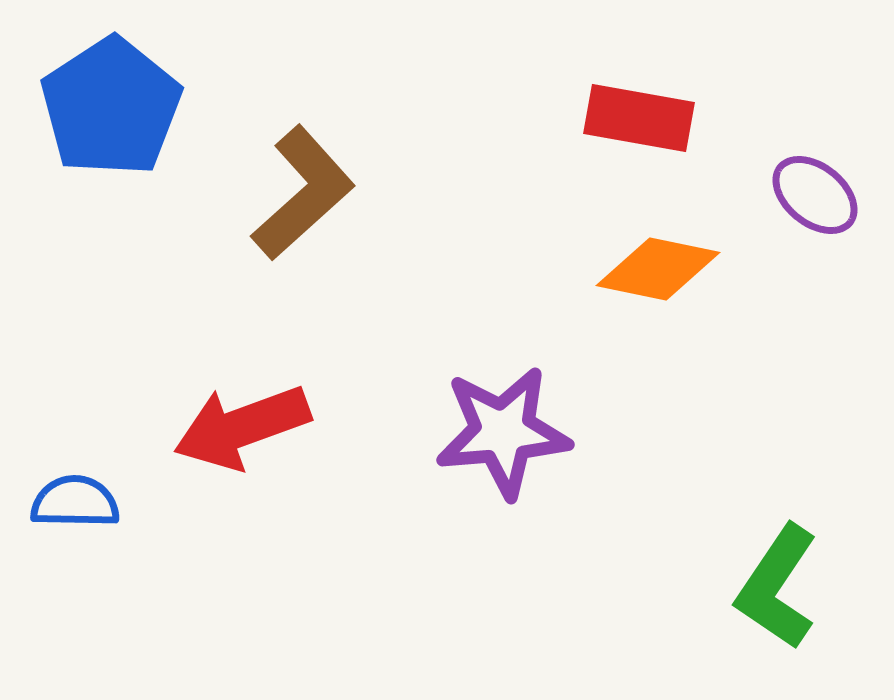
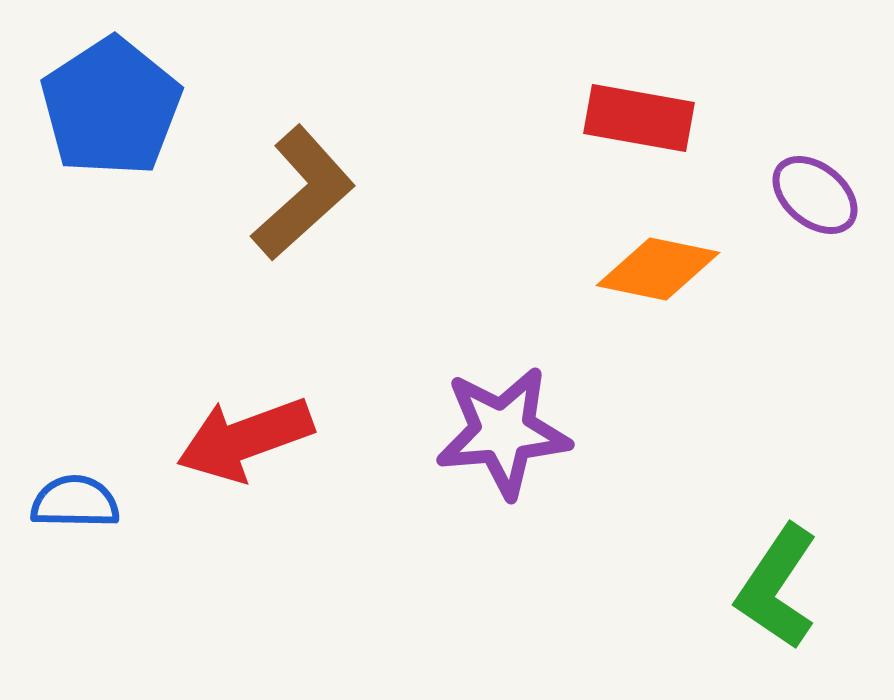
red arrow: moved 3 px right, 12 px down
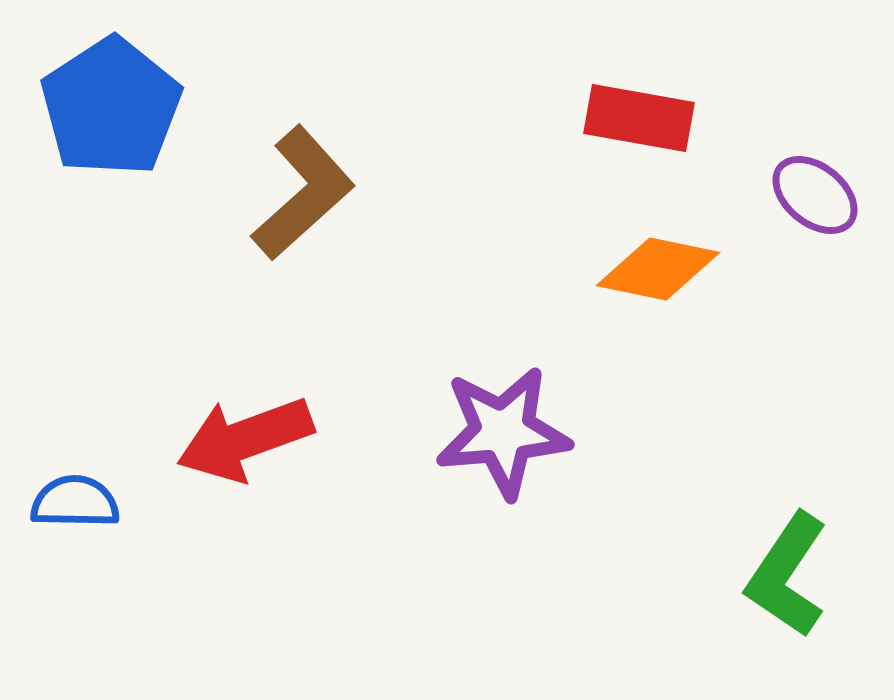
green L-shape: moved 10 px right, 12 px up
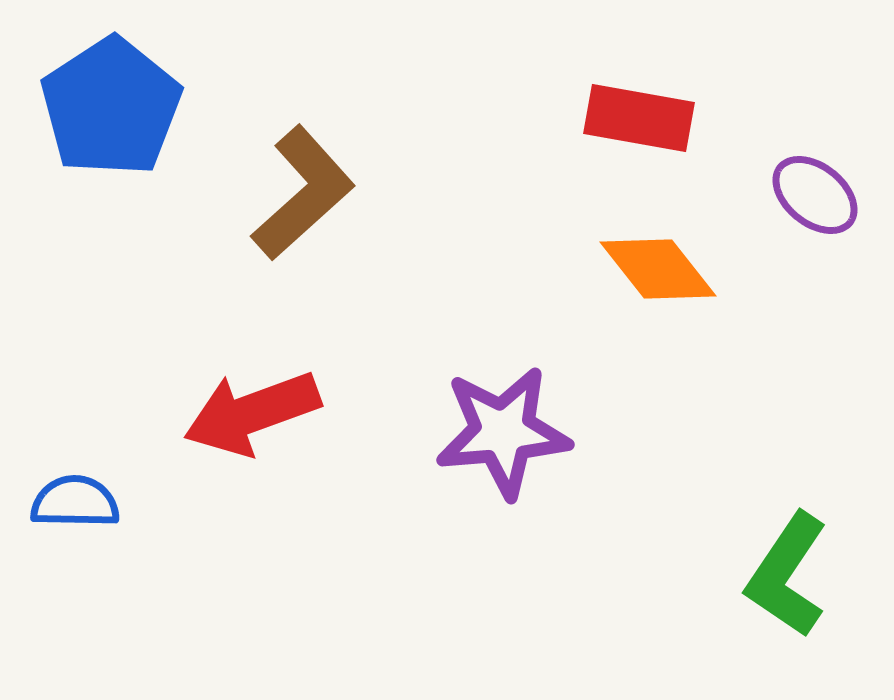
orange diamond: rotated 40 degrees clockwise
red arrow: moved 7 px right, 26 px up
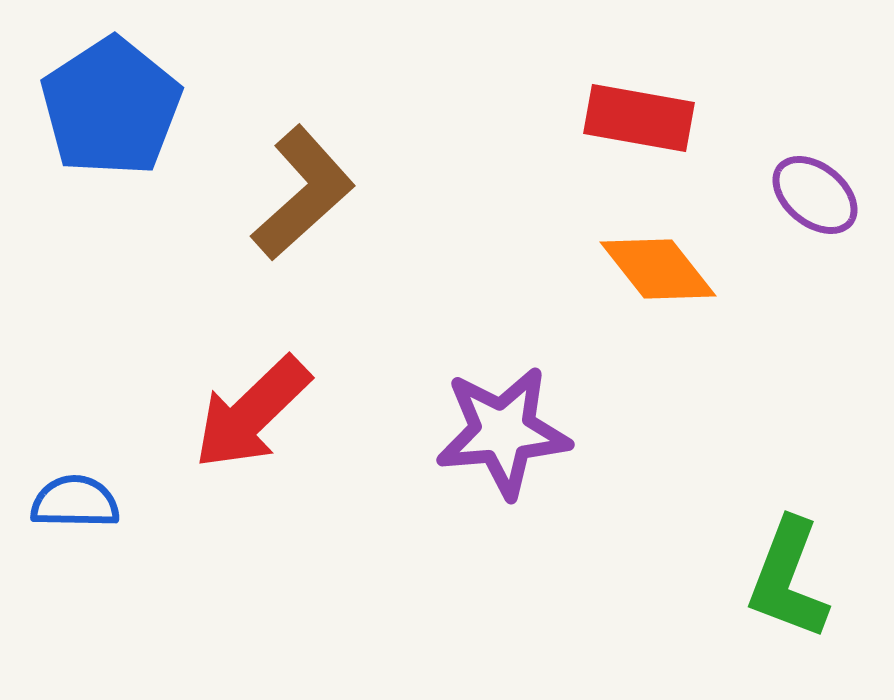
red arrow: rotated 24 degrees counterclockwise
green L-shape: moved 1 px right, 4 px down; rotated 13 degrees counterclockwise
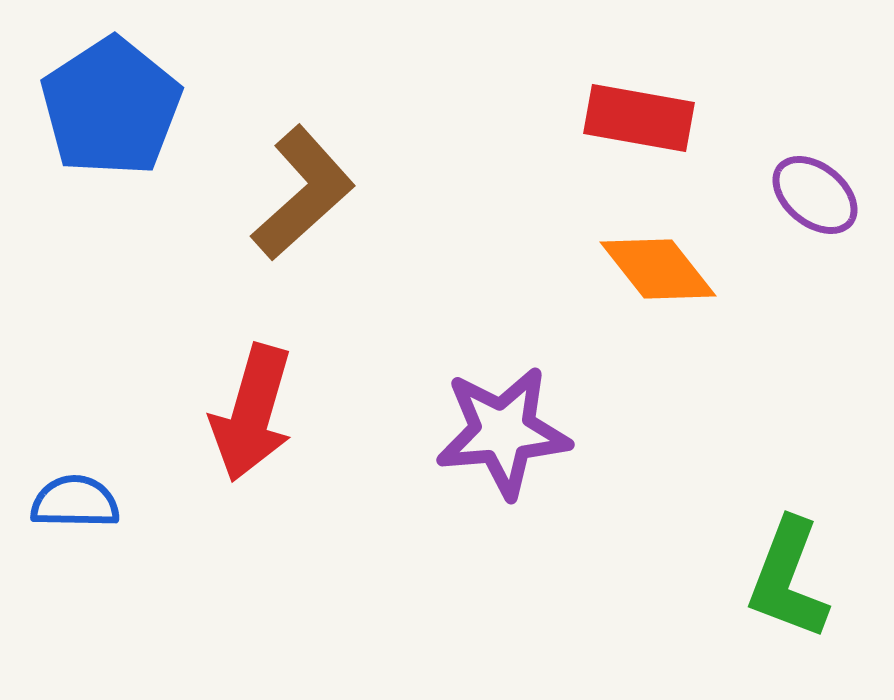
red arrow: rotated 30 degrees counterclockwise
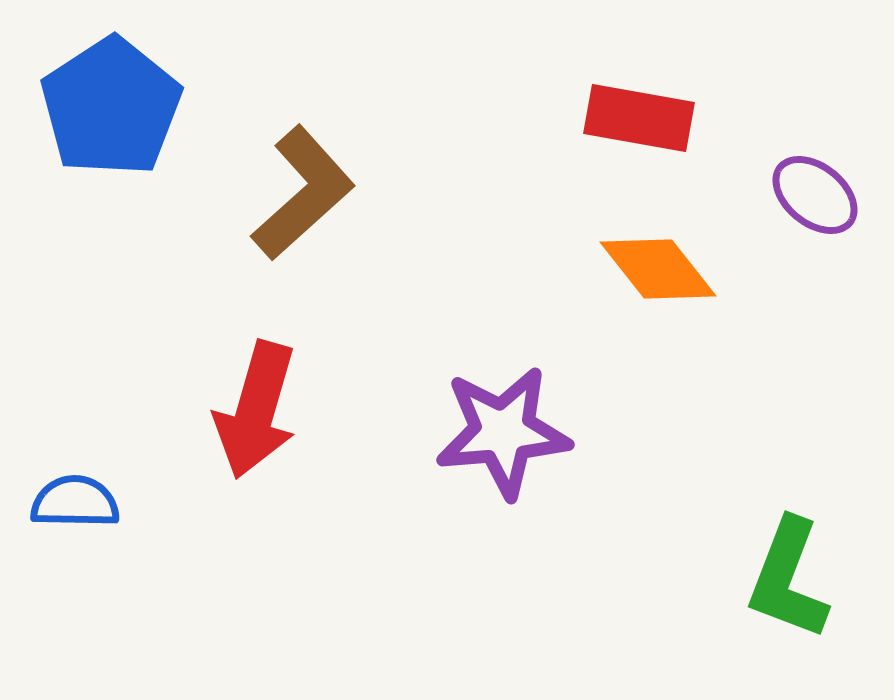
red arrow: moved 4 px right, 3 px up
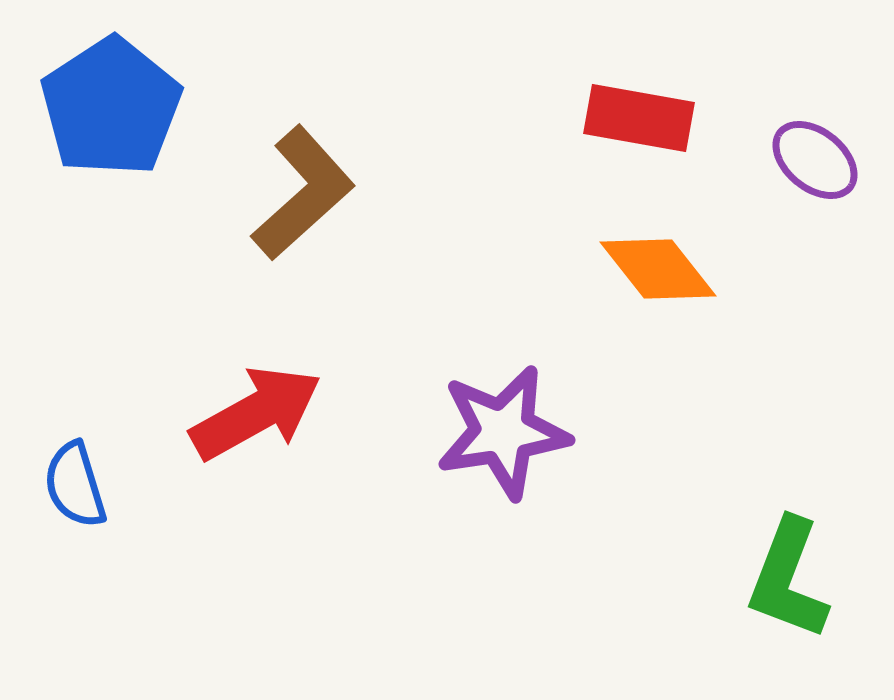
purple ellipse: moved 35 px up
red arrow: moved 3 px down; rotated 135 degrees counterclockwise
purple star: rotated 4 degrees counterclockwise
blue semicircle: moved 17 px up; rotated 108 degrees counterclockwise
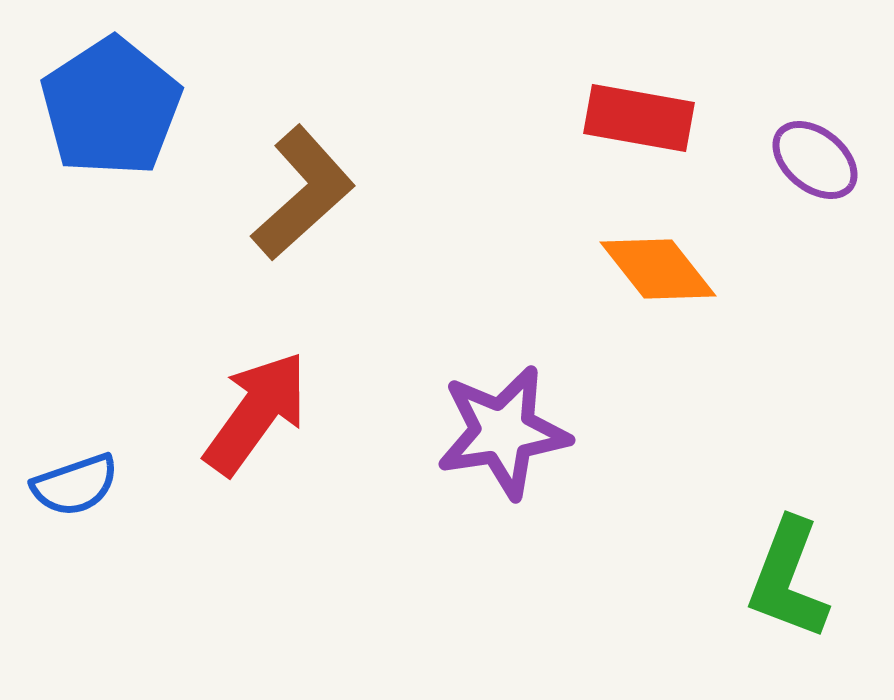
red arrow: rotated 25 degrees counterclockwise
blue semicircle: rotated 92 degrees counterclockwise
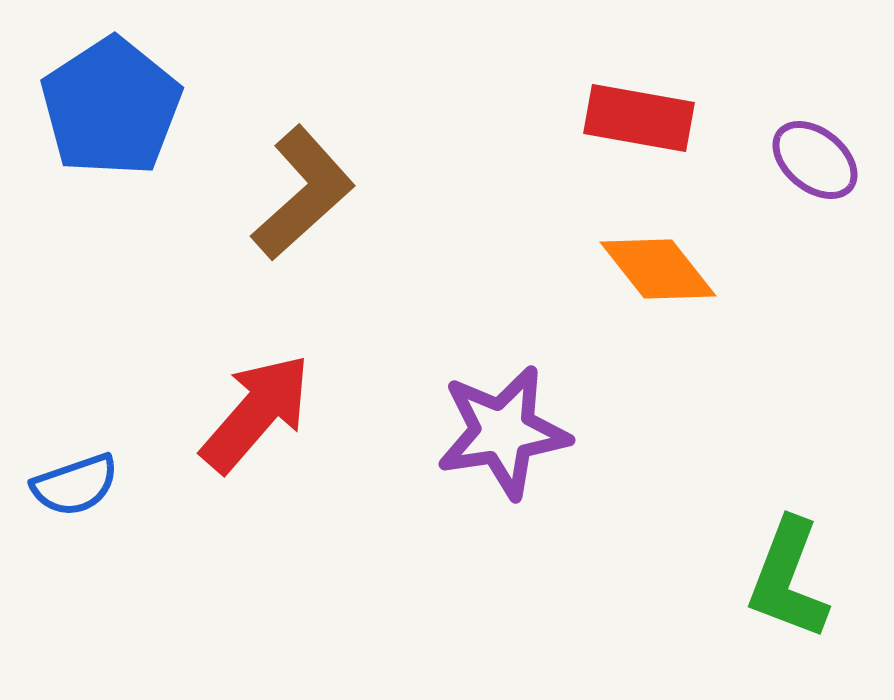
red arrow: rotated 5 degrees clockwise
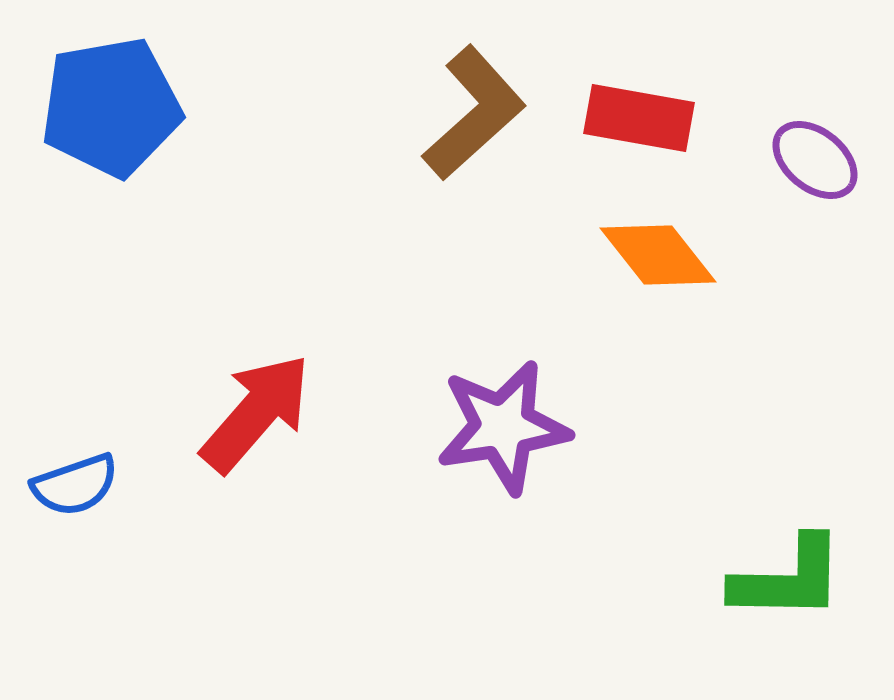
blue pentagon: rotated 23 degrees clockwise
brown L-shape: moved 171 px right, 80 px up
orange diamond: moved 14 px up
purple star: moved 5 px up
green L-shape: rotated 110 degrees counterclockwise
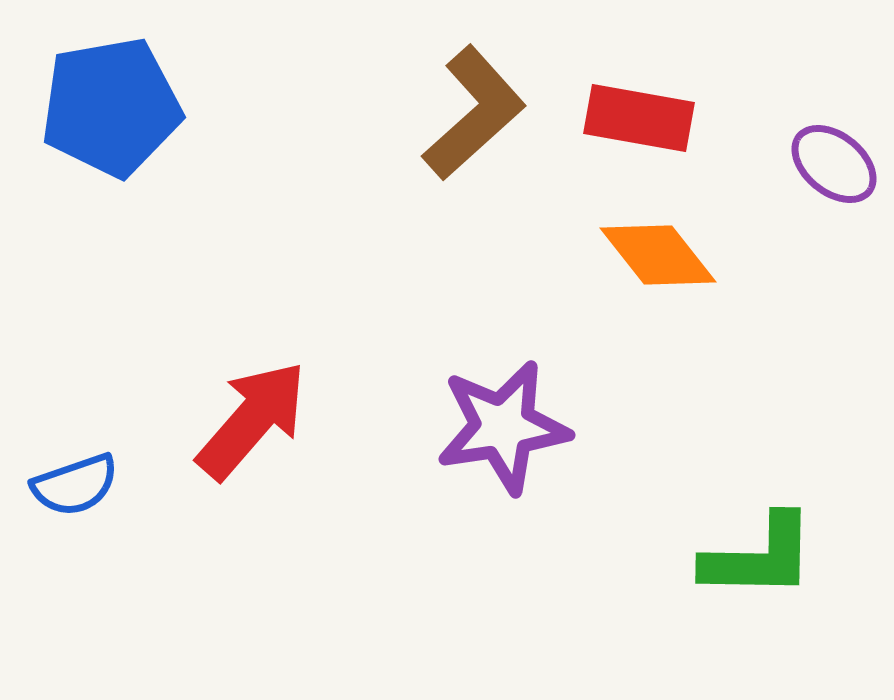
purple ellipse: moved 19 px right, 4 px down
red arrow: moved 4 px left, 7 px down
green L-shape: moved 29 px left, 22 px up
